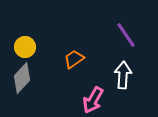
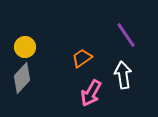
orange trapezoid: moved 8 px right, 1 px up
white arrow: rotated 12 degrees counterclockwise
pink arrow: moved 2 px left, 7 px up
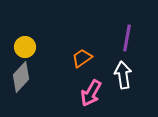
purple line: moved 1 px right, 3 px down; rotated 44 degrees clockwise
gray diamond: moved 1 px left, 1 px up
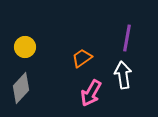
gray diamond: moved 11 px down
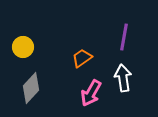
purple line: moved 3 px left, 1 px up
yellow circle: moved 2 px left
white arrow: moved 3 px down
gray diamond: moved 10 px right
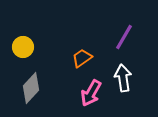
purple line: rotated 20 degrees clockwise
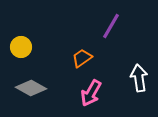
purple line: moved 13 px left, 11 px up
yellow circle: moved 2 px left
white arrow: moved 16 px right
gray diamond: rotated 76 degrees clockwise
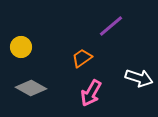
purple line: rotated 20 degrees clockwise
white arrow: rotated 116 degrees clockwise
